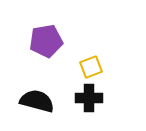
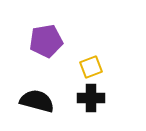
black cross: moved 2 px right
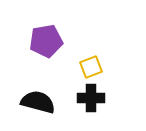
black semicircle: moved 1 px right, 1 px down
